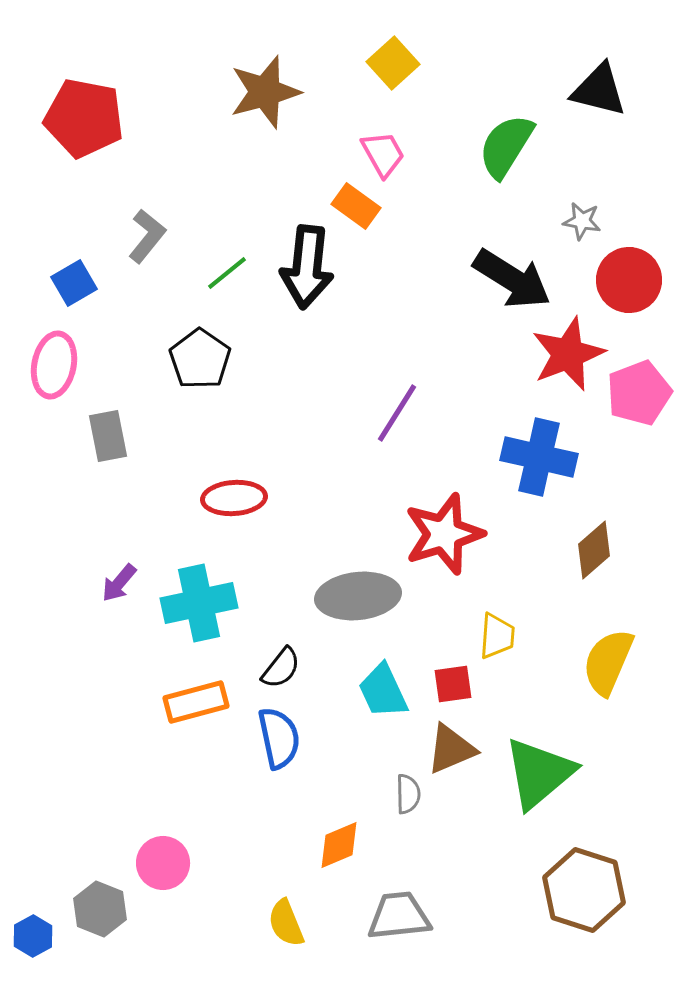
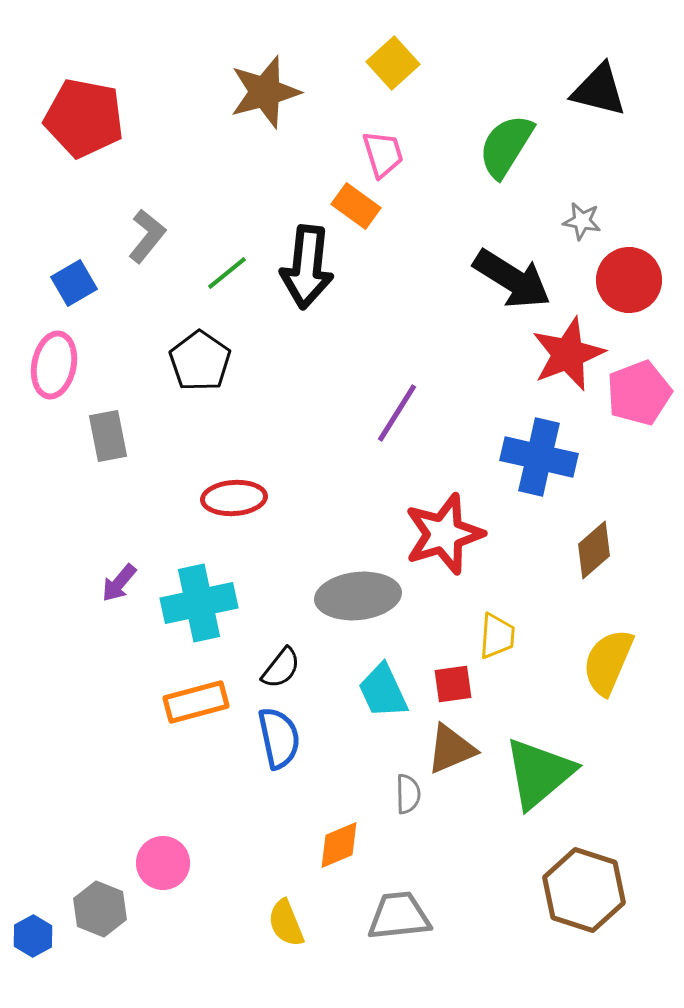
pink trapezoid at (383, 154): rotated 12 degrees clockwise
black pentagon at (200, 359): moved 2 px down
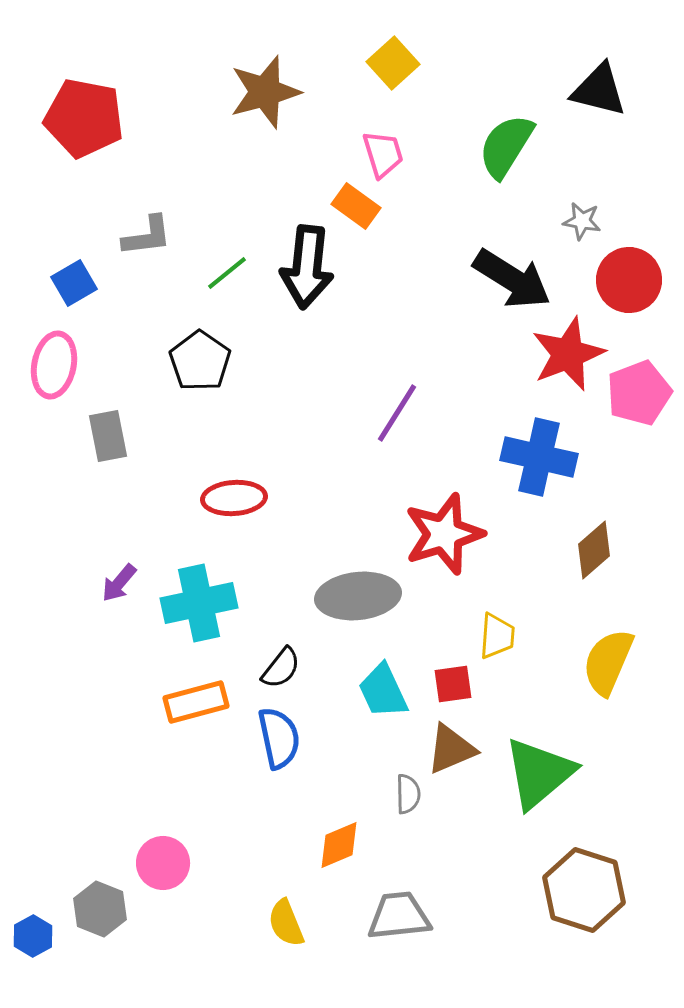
gray L-shape at (147, 236): rotated 44 degrees clockwise
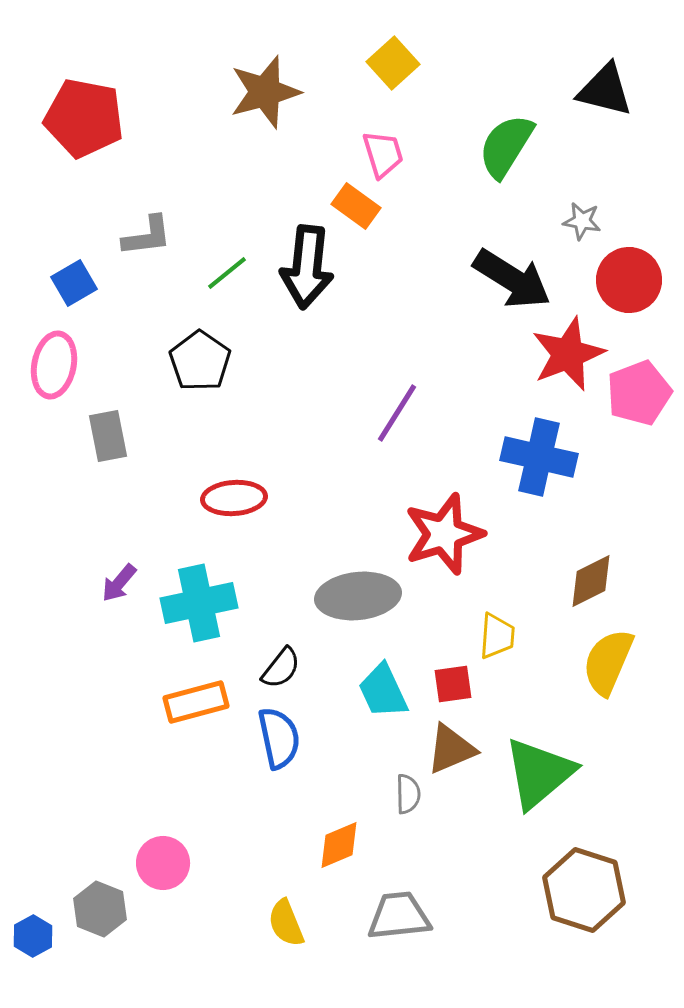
black triangle at (599, 90): moved 6 px right
brown diamond at (594, 550): moved 3 px left, 31 px down; rotated 14 degrees clockwise
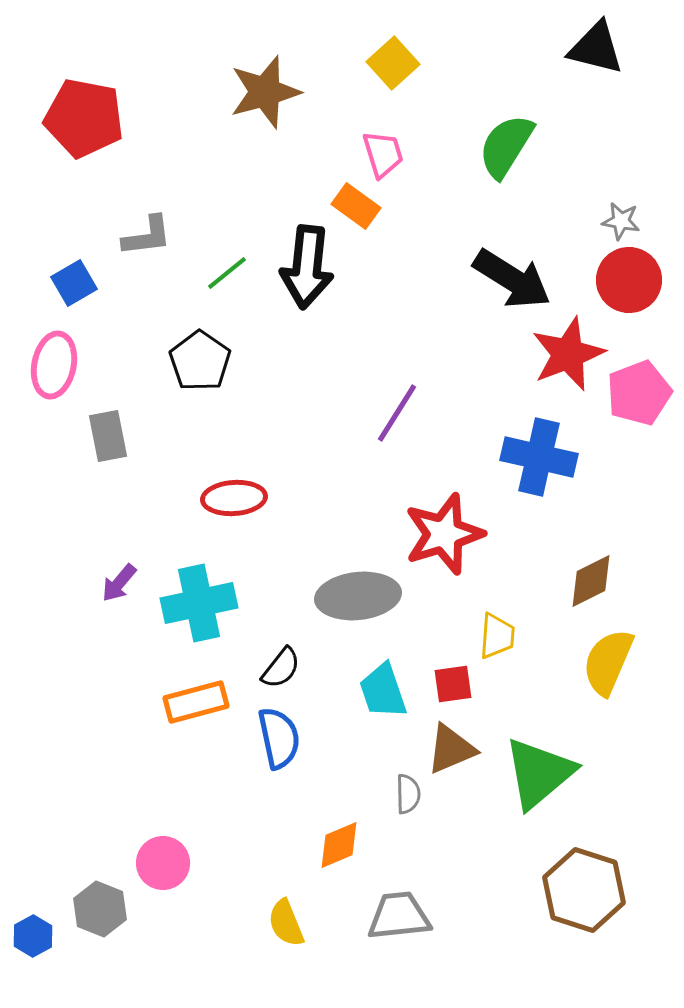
black triangle at (605, 90): moved 9 px left, 42 px up
gray star at (582, 221): moved 39 px right
cyan trapezoid at (383, 691): rotated 6 degrees clockwise
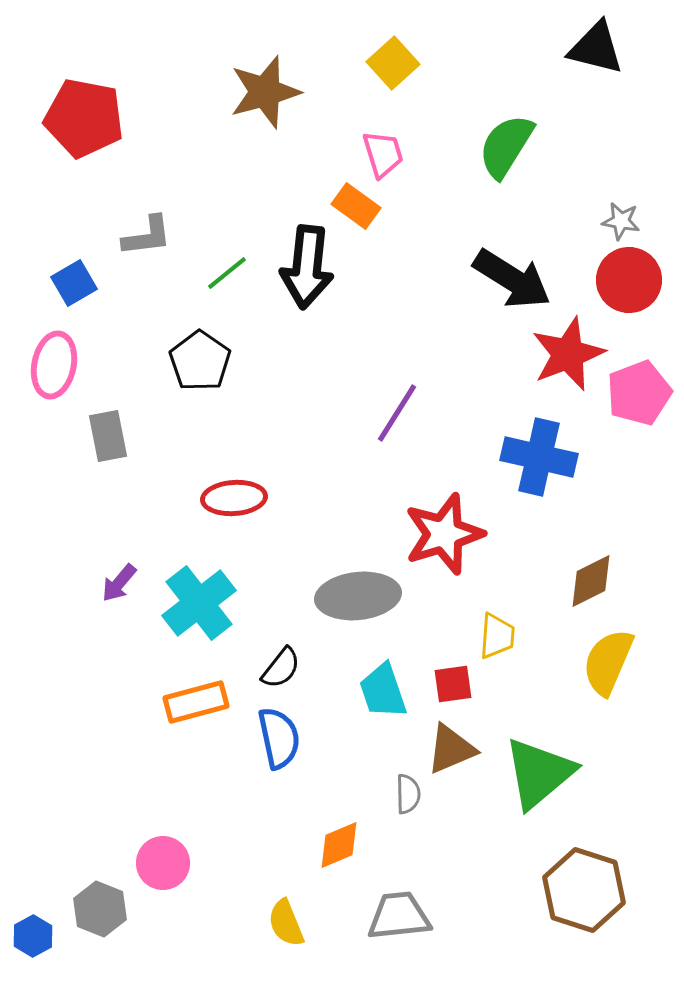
cyan cross at (199, 603): rotated 26 degrees counterclockwise
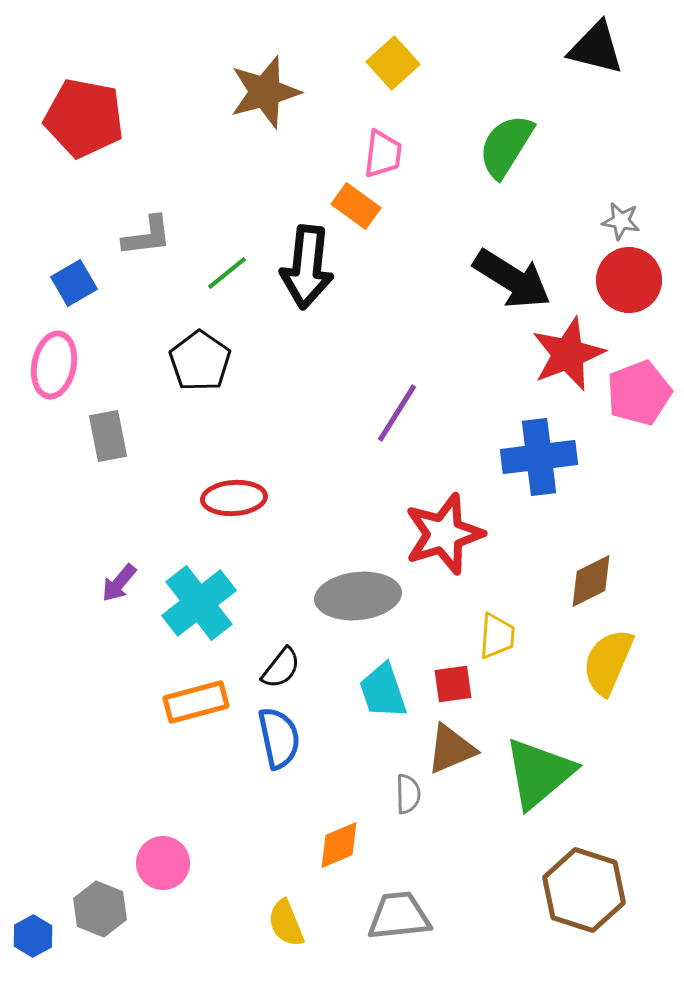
pink trapezoid at (383, 154): rotated 24 degrees clockwise
blue cross at (539, 457): rotated 20 degrees counterclockwise
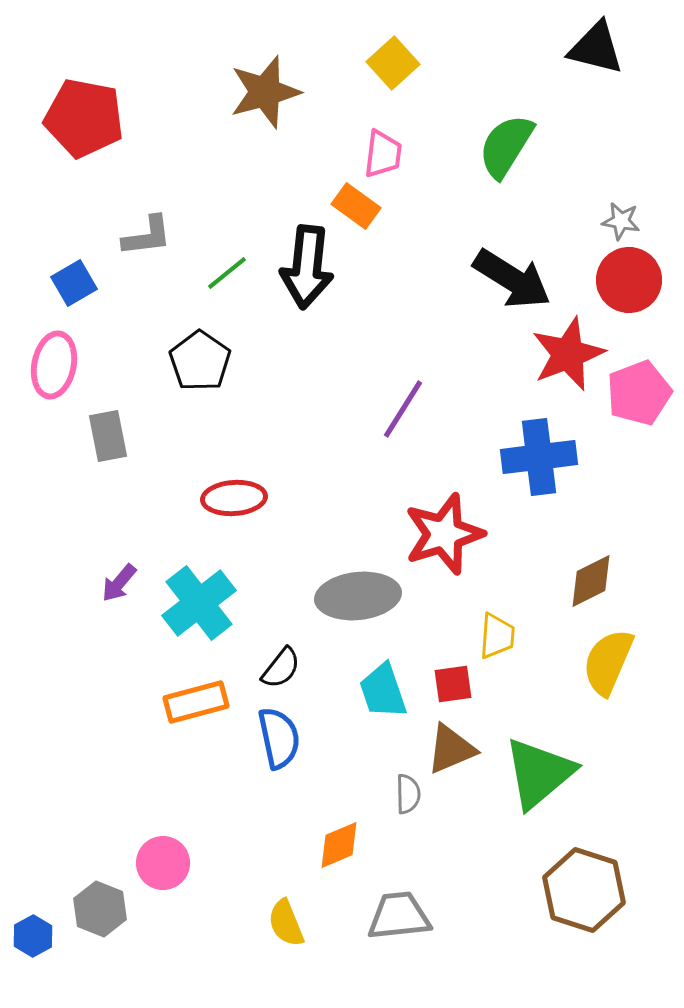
purple line at (397, 413): moved 6 px right, 4 px up
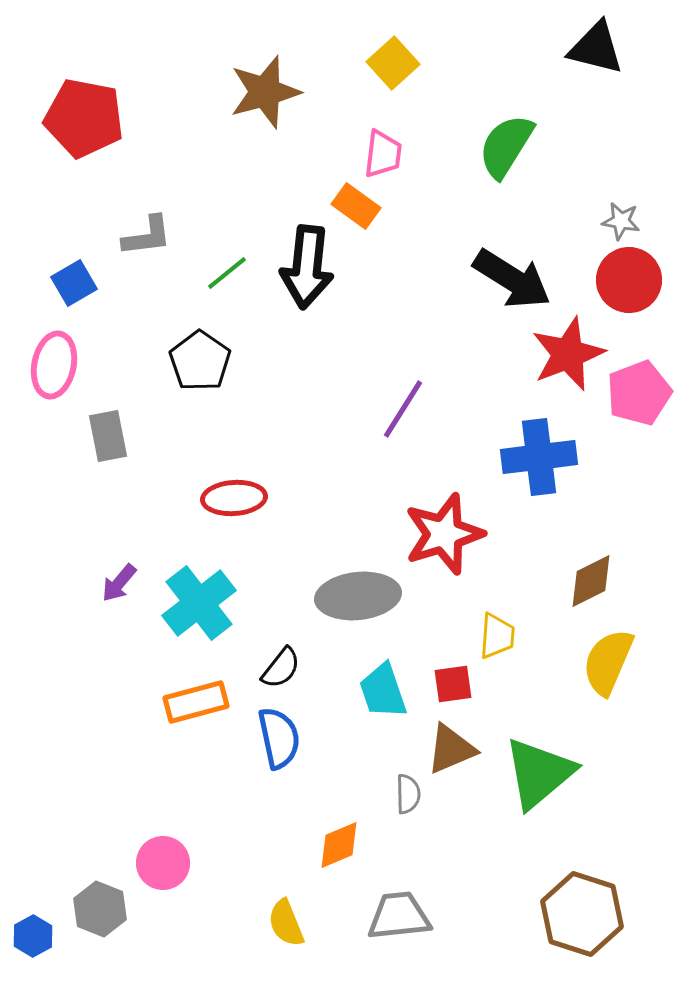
brown hexagon at (584, 890): moved 2 px left, 24 px down
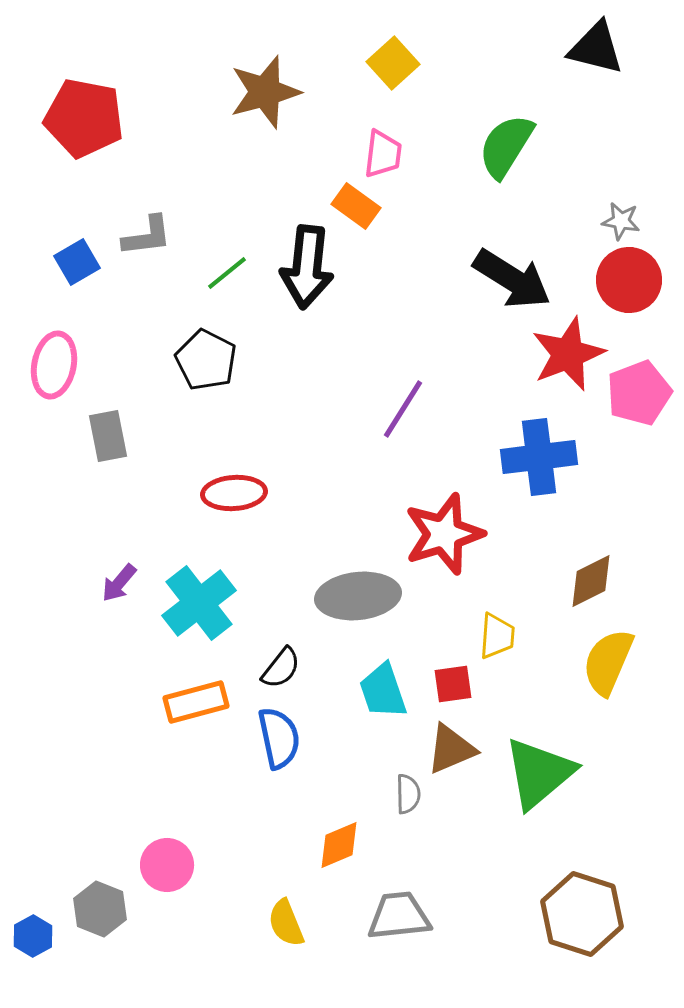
blue square at (74, 283): moved 3 px right, 21 px up
black pentagon at (200, 361): moved 6 px right, 1 px up; rotated 8 degrees counterclockwise
red ellipse at (234, 498): moved 5 px up
pink circle at (163, 863): moved 4 px right, 2 px down
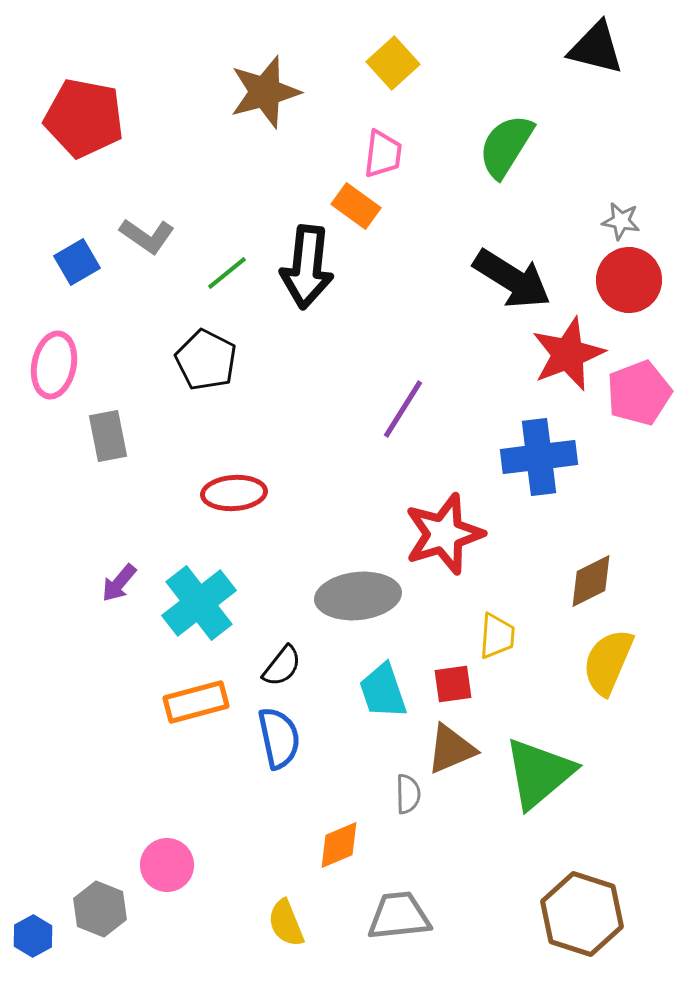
gray L-shape at (147, 236): rotated 42 degrees clockwise
black semicircle at (281, 668): moved 1 px right, 2 px up
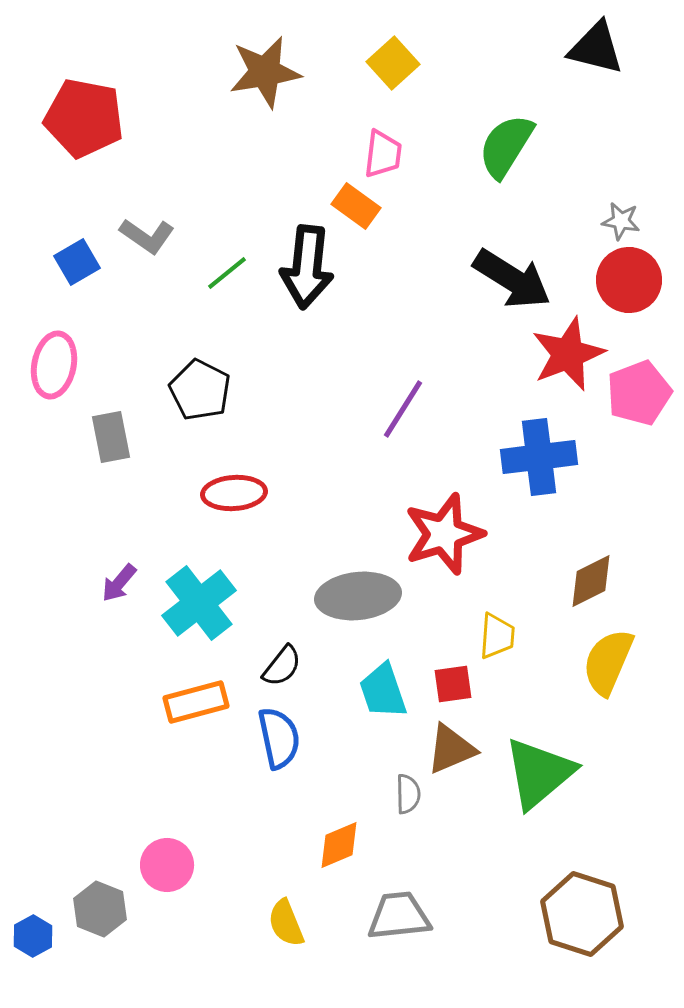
brown star at (265, 92): moved 20 px up; rotated 6 degrees clockwise
black pentagon at (206, 360): moved 6 px left, 30 px down
gray rectangle at (108, 436): moved 3 px right, 1 px down
